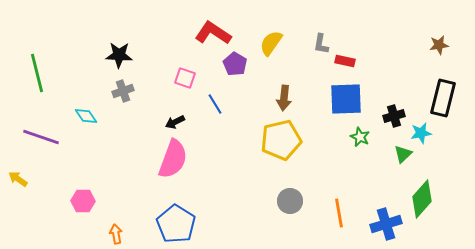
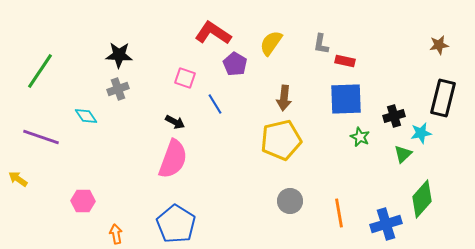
green line: moved 3 px right, 2 px up; rotated 48 degrees clockwise
gray cross: moved 5 px left, 2 px up
black arrow: rotated 126 degrees counterclockwise
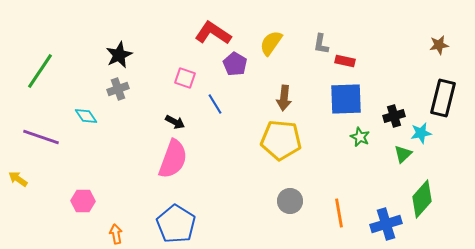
black star: rotated 28 degrees counterclockwise
yellow pentagon: rotated 18 degrees clockwise
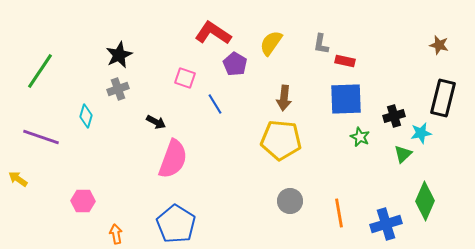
brown star: rotated 24 degrees clockwise
cyan diamond: rotated 50 degrees clockwise
black arrow: moved 19 px left
green diamond: moved 3 px right, 2 px down; rotated 18 degrees counterclockwise
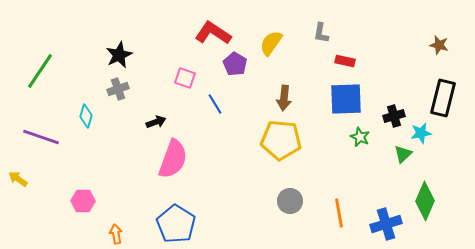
gray L-shape: moved 11 px up
black arrow: rotated 48 degrees counterclockwise
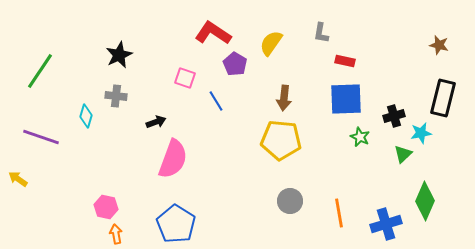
gray cross: moved 2 px left, 7 px down; rotated 25 degrees clockwise
blue line: moved 1 px right, 3 px up
pink hexagon: moved 23 px right, 6 px down; rotated 10 degrees clockwise
